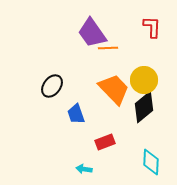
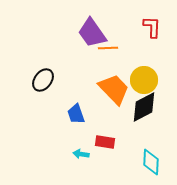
black ellipse: moved 9 px left, 6 px up
black diamond: rotated 12 degrees clockwise
red rectangle: rotated 30 degrees clockwise
cyan arrow: moved 3 px left, 15 px up
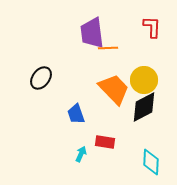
purple trapezoid: rotated 28 degrees clockwise
black ellipse: moved 2 px left, 2 px up
cyan arrow: rotated 105 degrees clockwise
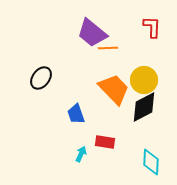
purple trapezoid: rotated 44 degrees counterclockwise
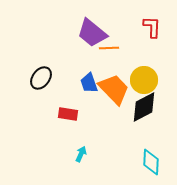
orange line: moved 1 px right
blue trapezoid: moved 13 px right, 31 px up
red rectangle: moved 37 px left, 28 px up
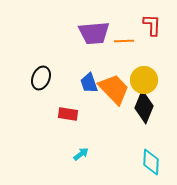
red L-shape: moved 2 px up
purple trapezoid: moved 2 px right; rotated 44 degrees counterclockwise
orange line: moved 15 px right, 7 px up
black ellipse: rotated 15 degrees counterclockwise
black diamond: rotated 40 degrees counterclockwise
cyan arrow: rotated 28 degrees clockwise
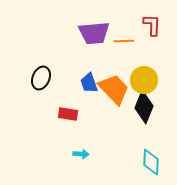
cyan arrow: rotated 42 degrees clockwise
